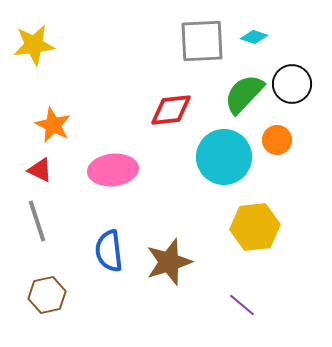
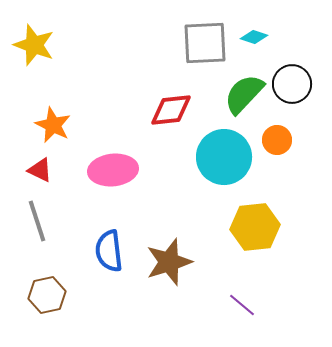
gray square: moved 3 px right, 2 px down
yellow star: rotated 27 degrees clockwise
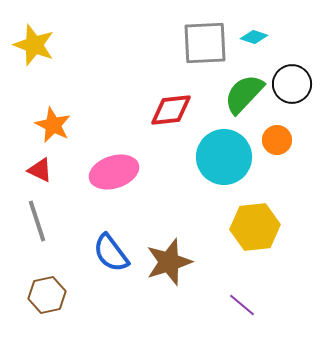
pink ellipse: moved 1 px right, 2 px down; rotated 12 degrees counterclockwise
blue semicircle: moved 2 px right, 2 px down; rotated 30 degrees counterclockwise
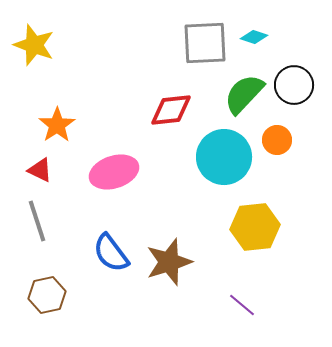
black circle: moved 2 px right, 1 px down
orange star: moved 4 px right; rotated 12 degrees clockwise
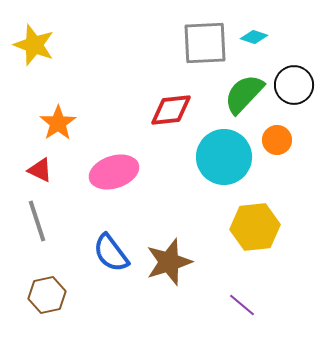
orange star: moved 1 px right, 2 px up
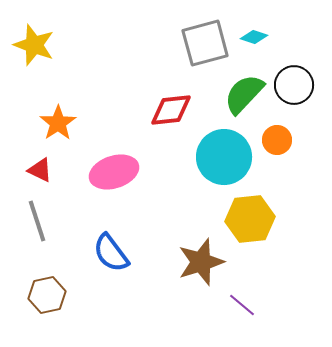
gray square: rotated 12 degrees counterclockwise
yellow hexagon: moved 5 px left, 8 px up
brown star: moved 32 px right
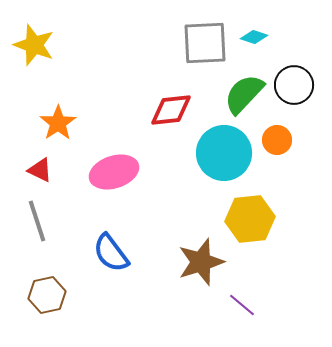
gray square: rotated 12 degrees clockwise
cyan circle: moved 4 px up
